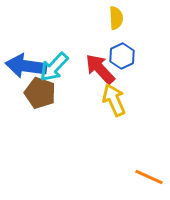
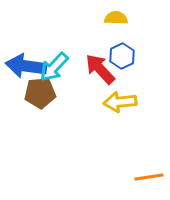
yellow semicircle: rotated 85 degrees counterclockwise
brown pentagon: rotated 24 degrees counterclockwise
yellow arrow: moved 6 px right, 2 px down; rotated 72 degrees counterclockwise
orange line: rotated 32 degrees counterclockwise
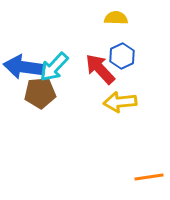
blue arrow: moved 2 px left, 1 px down
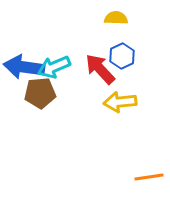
cyan arrow: rotated 24 degrees clockwise
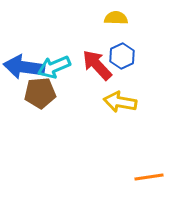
red arrow: moved 3 px left, 4 px up
yellow arrow: rotated 16 degrees clockwise
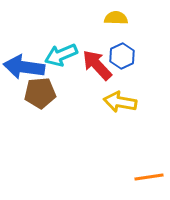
cyan arrow: moved 7 px right, 12 px up
